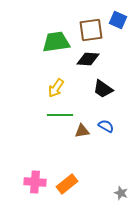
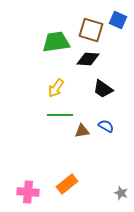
brown square: rotated 25 degrees clockwise
pink cross: moved 7 px left, 10 px down
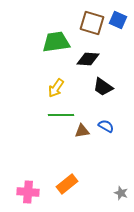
brown square: moved 1 px right, 7 px up
black trapezoid: moved 2 px up
green line: moved 1 px right
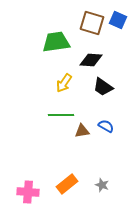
black diamond: moved 3 px right, 1 px down
yellow arrow: moved 8 px right, 5 px up
gray star: moved 19 px left, 8 px up
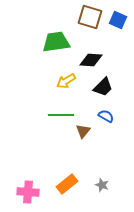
brown square: moved 2 px left, 6 px up
yellow arrow: moved 2 px right, 2 px up; rotated 24 degrees clockwise
black trapezoid: rotated 80 degrees counterclockwise
blue semicircle: moved 10 px up
brown triangle: moved 1 px right; rotated 42 degrees counterclockwise
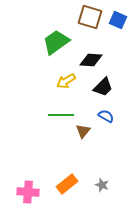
green trapezoid: rotated 28 degrees counterclockwise
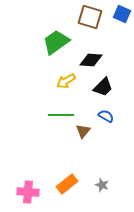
blue square: moved 4 px right, 6 px up
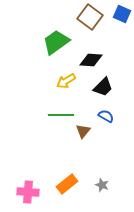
brown square: rotated 20 degrees clockwise
